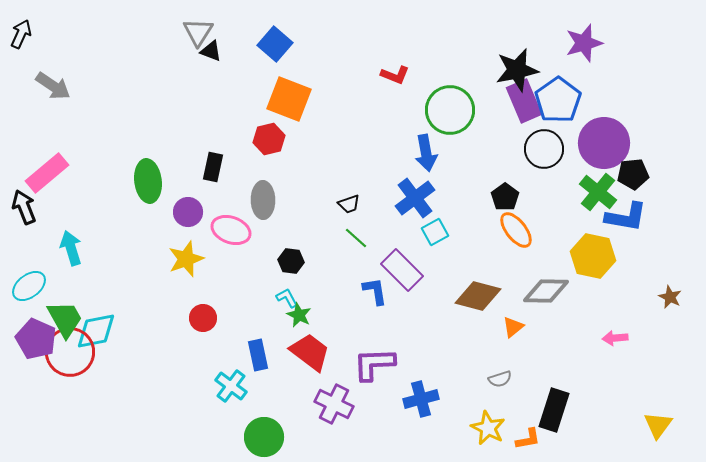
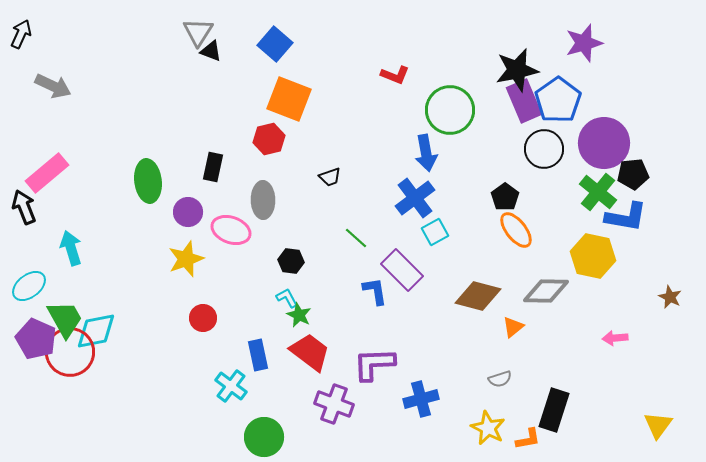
gray arrow at (53, 86): rotated 9 degrees counterclockwise
black trapezoid at (349, 204): moved 19 px left, 27 px up
purple cross at (334, 404): rotated 6 degrees counterclockwise
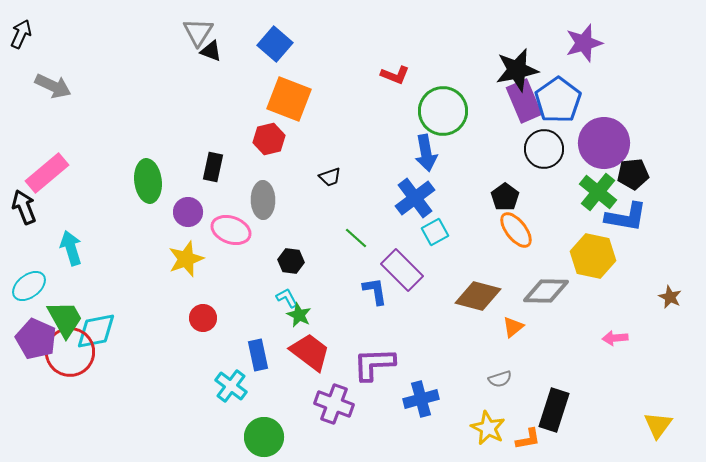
green circle at (450, 110): moved 7 px left, 1 px down
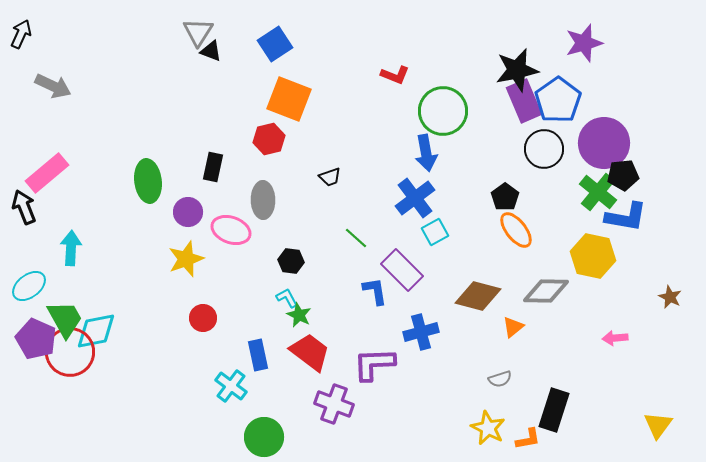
blue square at (275, 44): rotated 16 degrees clockwise
black pentagon at (633, 174): moved 10 px left, 1 px down
cyan arrow at (71, 248): rotated 20 degrees clockwise
blue cross at (421, 399): moved 67 px up
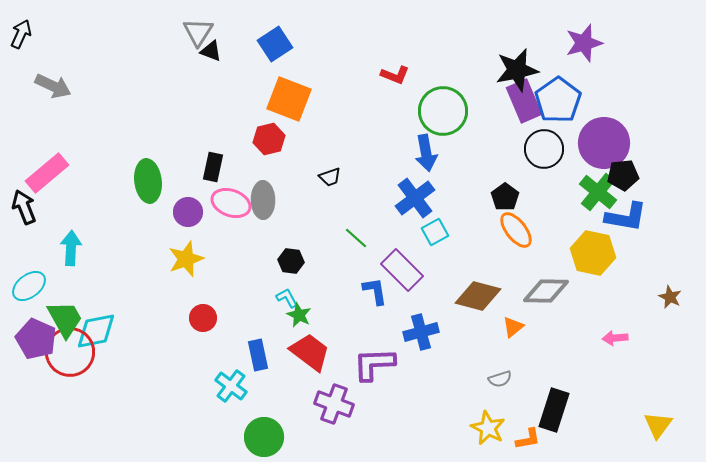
pink ellipse at (231, 230): moved 27 px up
yellow hexagon at (593, 256): moved 3 px up
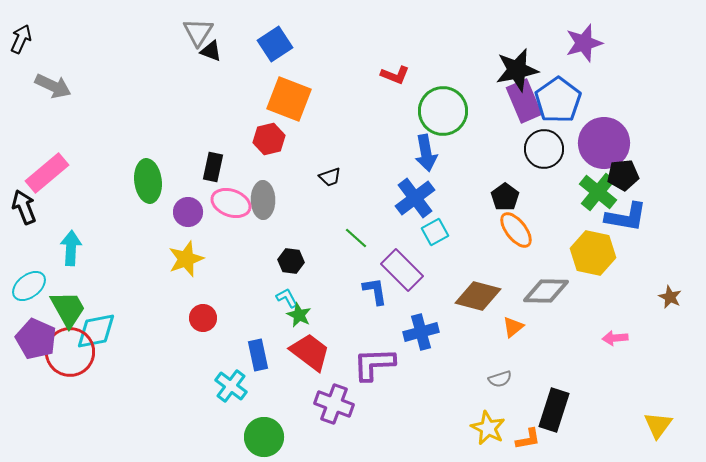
black arrow at (21, 34): moved 5 px down
green trapezoid at (65, 319): moved 3 px right, 10 px up
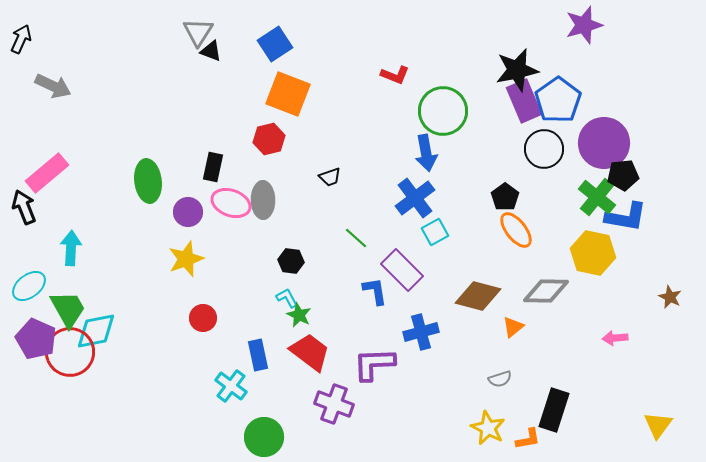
purple star at (584, 43): moved 18 px up
orange square at (289, 99): moved 1 px left, 5 px up
green cross at (598, 192): moved 1 px left, 5 px down
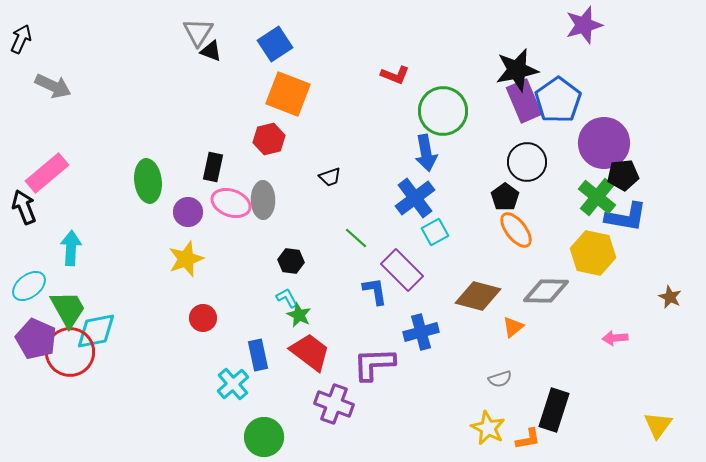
black circle at (544, 149): moved 17 px left, 13 px down
cyan cross at (231, 386): moved 2 px right, 2 px up; rotated 12 degrees clockwise
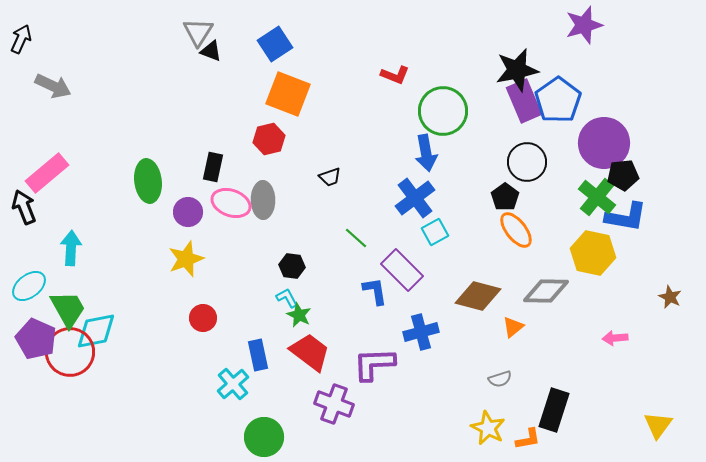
black hexagon at (291, 261): moved 1 px right, 5 px down
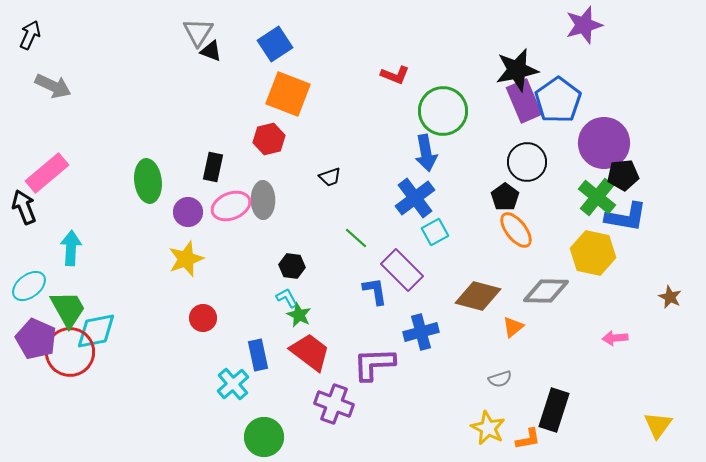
black arrow at (21, 39): moved 9 px right, 4 px up
pink ellipse at (231, 203): moved 3 px down; rotated 42 degrees counterclockwise
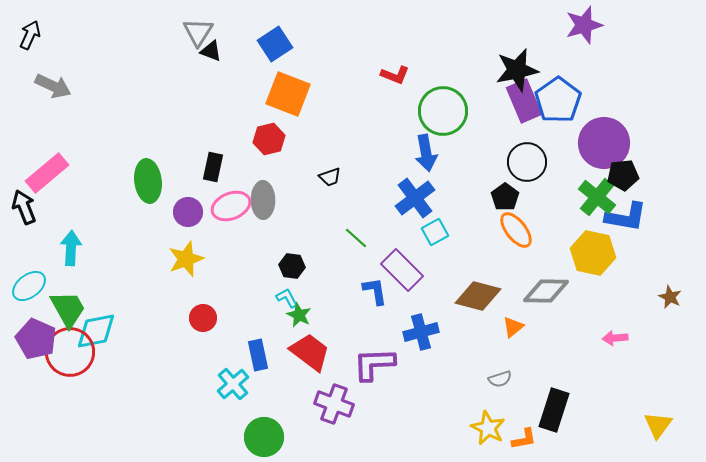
orange L-shape at (528, 439): moved 4 px left
